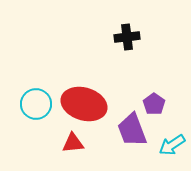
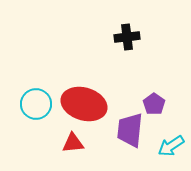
purple trapezoid: moved 2 px left; rotated 27 degrees clockwise
cyan arrow: moved 1 px left, 1 px down
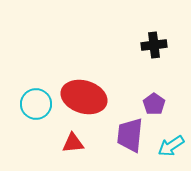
black cross: moved 27 px right, 8 px down
red ellipse: moved 7 px up
purple trapezoid: moved 5 px down
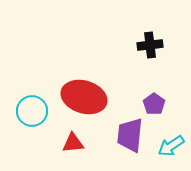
black cross: moved 4 px left
cyan circle: moved 4 px left, 7 px down
